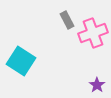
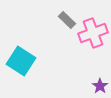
gray rectangle: rotated 18 degrees counterclockwise
purple star: moved 3 px right, 1 px down
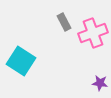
gray rectangle: moved 3 px left, 2 px down; rotated 18 degrees clockwise
purple star: moved 3 px up; rotated 28 degrees counterclockwise
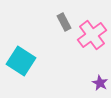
pink cross: moved 1 px left, 2 px down; rotated 16 degrees counterclockwise
purple star: rotated 21 degrees clockwise
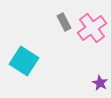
pink cross: moved 7 px up
cyan square: moved 3 px right
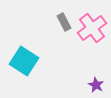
purple star: moved 4 px left, 2 px down
